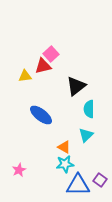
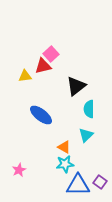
purple square: moved 2 px down
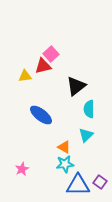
pink star: moved 3 px right, 1 px up
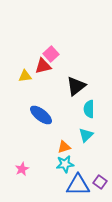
orange triangle: rotated 48 degrees counterclockwise
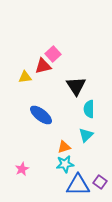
pink square: moved 2 px right
yellow triangle: moved 1 px down
black triangle: rotated 25 degrees counterclockwise
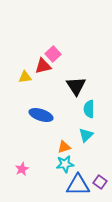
blue ellipse: rotated 20 degrees counterclockwise
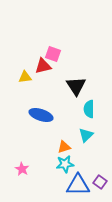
pink square: rotated 28 degrees counterclockwise
pink star: rotated 16 degrees counterclockwise
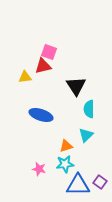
pink square: moved 4 px left, 2 px up
orange triangle: moved 2 px right, 1 px up
pink star: moved 17 px right; rotated 16 degrees counterclockwise
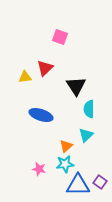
pink square: moved 11 px right, 15 px up
red triangle: moved 2 px right, 2 px down; rotated 30 degrees counterclockwise
orange triangle: rotated 24 degrees counterclockwise
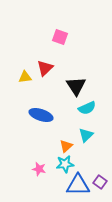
cyan semicircle: moved 2 px left, 1 px up; rotated 114 degrees counterclockwise
